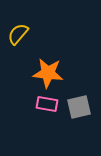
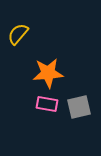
orange star: rotated 12 degrees counterclockwise
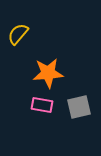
pink rectangle: moved 5 px left, 1 px down
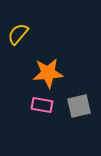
gray square: moved 1 px up
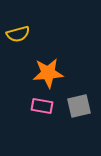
yellow semicircle: rotated 145 degrees counterclockwise
pink rectangle: moved 1 px down
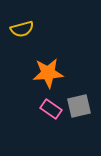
yellow semicircle: moved 4 px right, 5 px up
pink rectangle: moved 9 px right, 3 px down; rotated 25 degrees clockwise
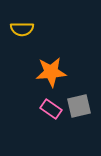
yellow semicircle: rotated 15 degrees clockwise
orange star: moved 3 px right, 1 px up
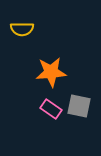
gray square: rotated 25 degrees clockwise
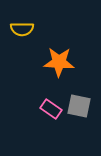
orange star: moved 8 px right, 10 px up; rotated 8 degrees clockwise
